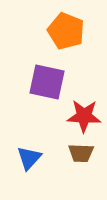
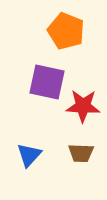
red star: moved 1 px left, 10 px up
blue triangle: moved 3 px up
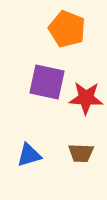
orange pentagon: moved 1 px right, 2 px up
red star: moved 3 px right, 8 px up
blue triangle: rotated 32 degrees clockwise
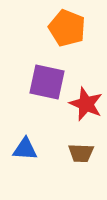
orange pentagon: moved 1 px up
red star: moved 6 px down; rotated 20 degrees clockwise
blue triangle: moved 4 px left, 6 px up; rotated 20 degrees clockwise
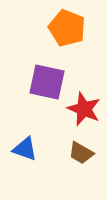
red star: moved 2 px left, 5 px down
blue triangle: rotated 16 degrees clockwise
brown trapezoid: rotated 28 degrees clockwise
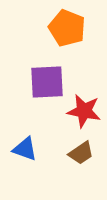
purple square: rotated 15 degrees counterclockwise
red star: moved 2 px down; rotated 12 degrees counterclockwise
brown trapezoid: rotated 64 degrees counterclockwise
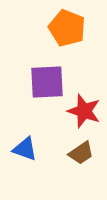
red star: rotated 8 degrees clockwise
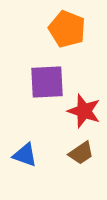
orange pentagon: moved 1 px down
blue triangle: moved 6 px down
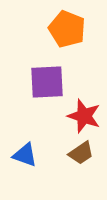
red star: moved 5 px down
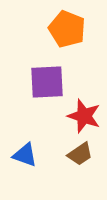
brown trapezoid: moved 1 px left, 1 px down
